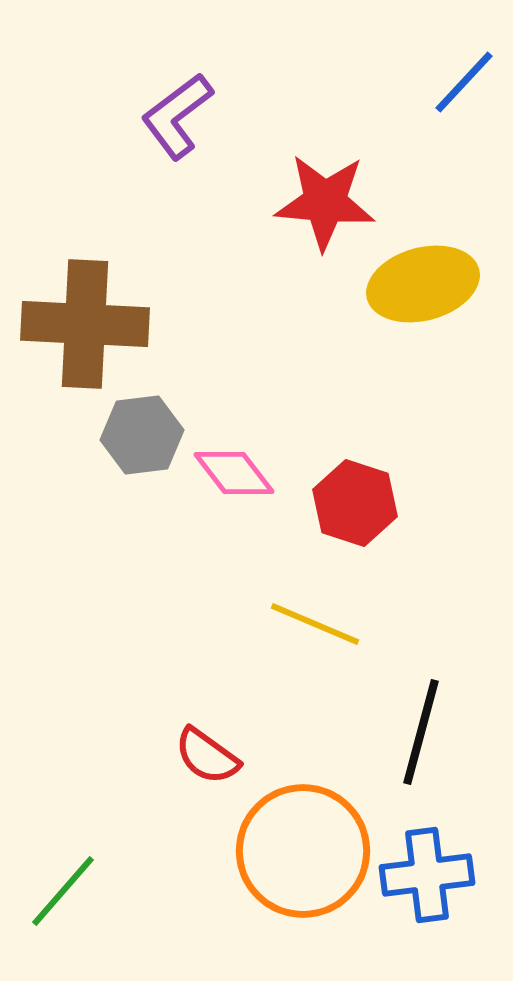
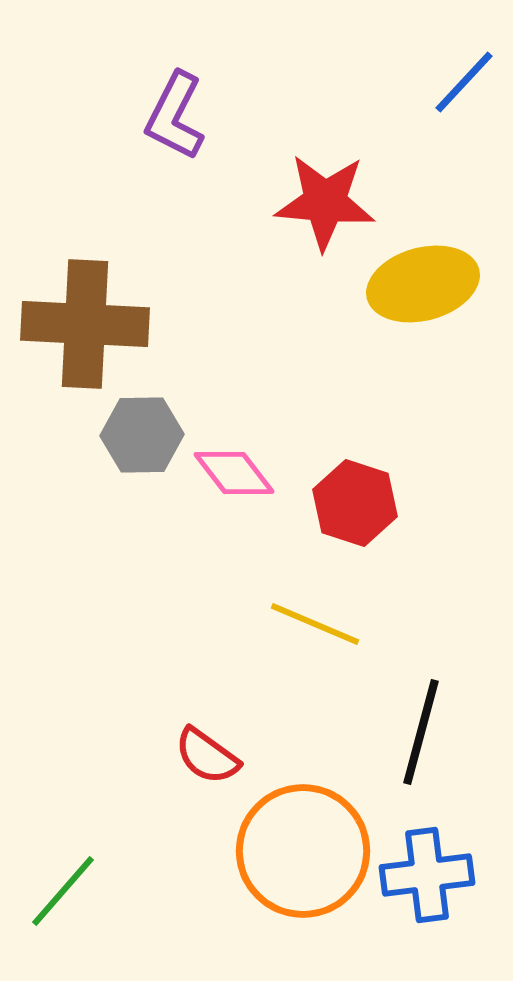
purple L-shape: moved 2 px left; rotated 26 degrees counterclockwise
gray hexagon: rotated 6 degrees clockwise
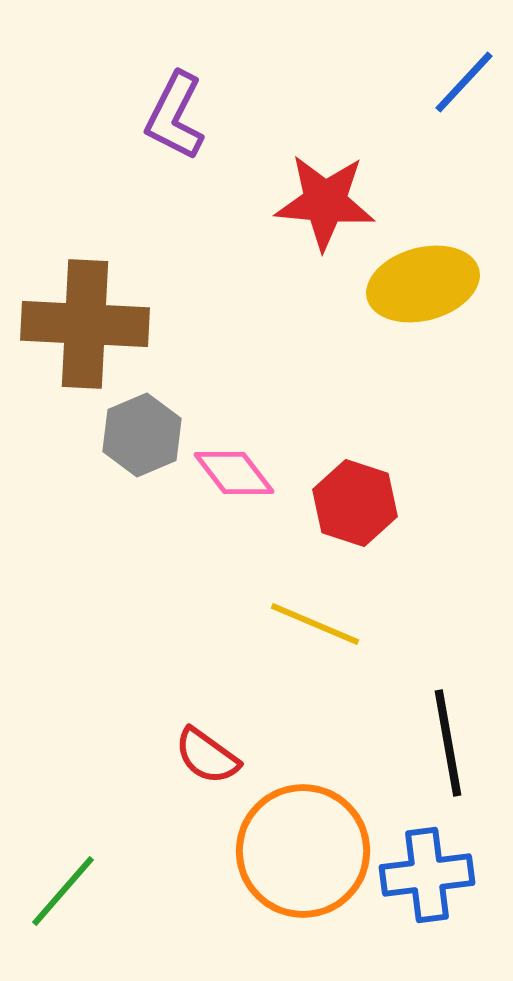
gray hexagon: rotated 22 degrees counterclockwise
black line: moved 27 px right, 11 px down; rotated 25 degrees counterclockwise
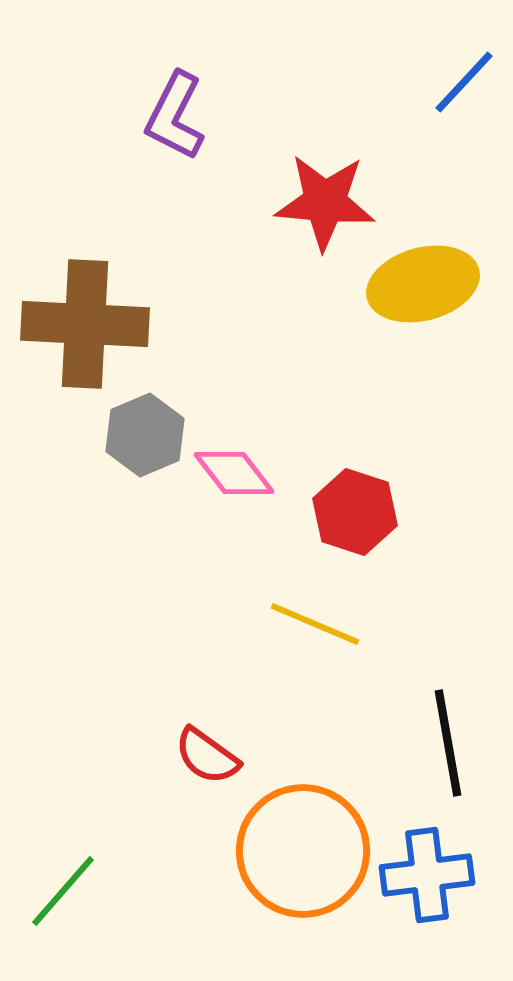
gray hexagon: moved 3 px right
red hexagon: moved 9 px down
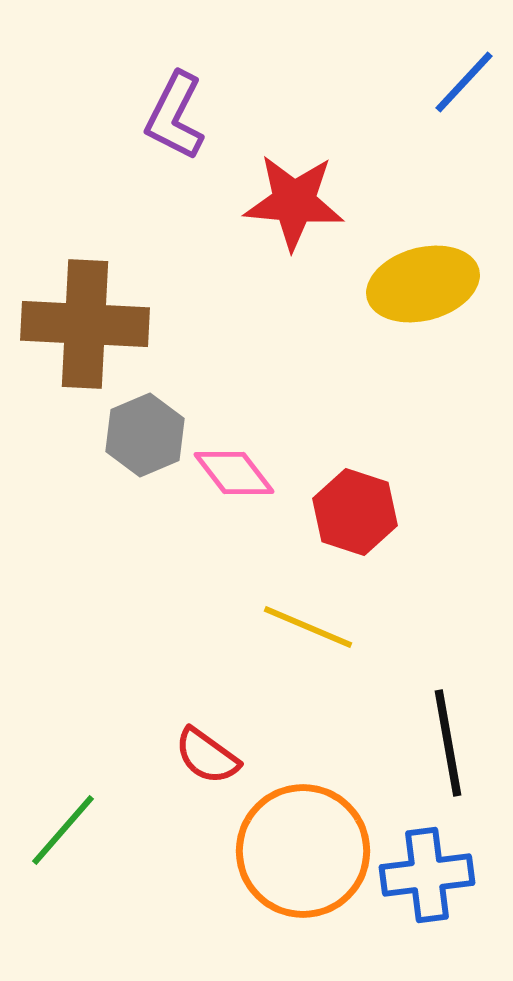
red star: moved 31 px left
yellow line: moved 7 px left, 3 px down
green line: moved 61 px up
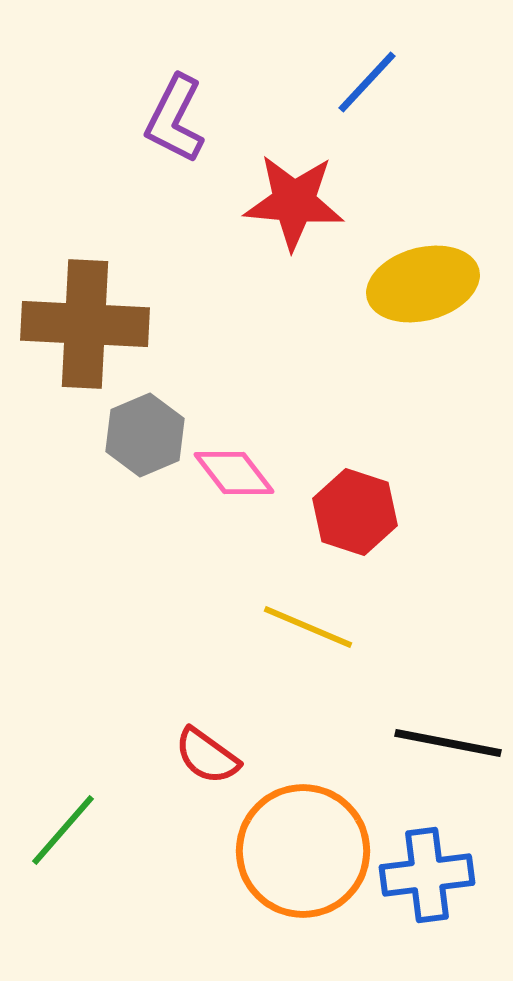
blue line: moved 97 px left
purple L-shape: moved 3 px down
black line: rotated 69 degrees counterclockwise
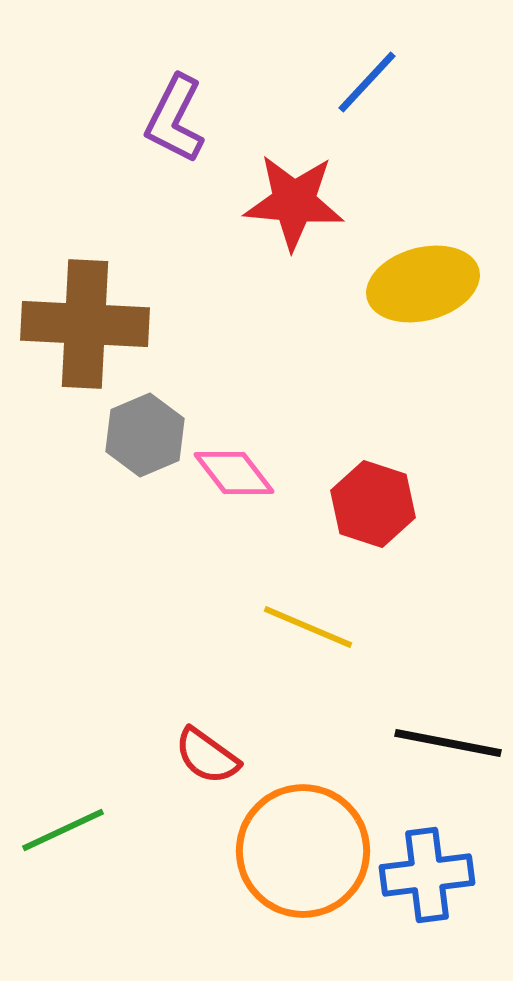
red hexagon: moved 18 px right, 8 px up
green line: rotated 24 degrees clockwise
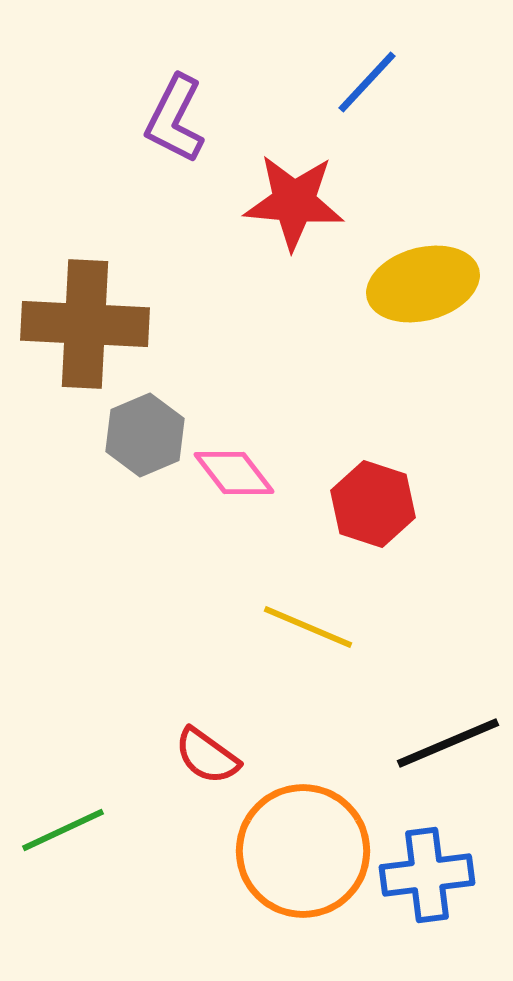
black line: rotated 34 degrees counterclockwise
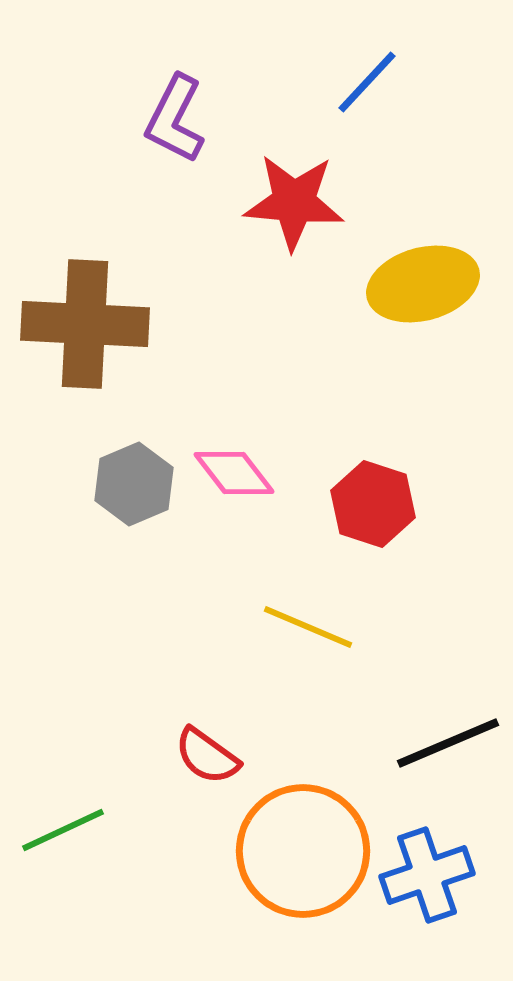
gray hexagon: moved 11 px left, 49 px down
blue cross: rotated 12 degrees counterclockwise
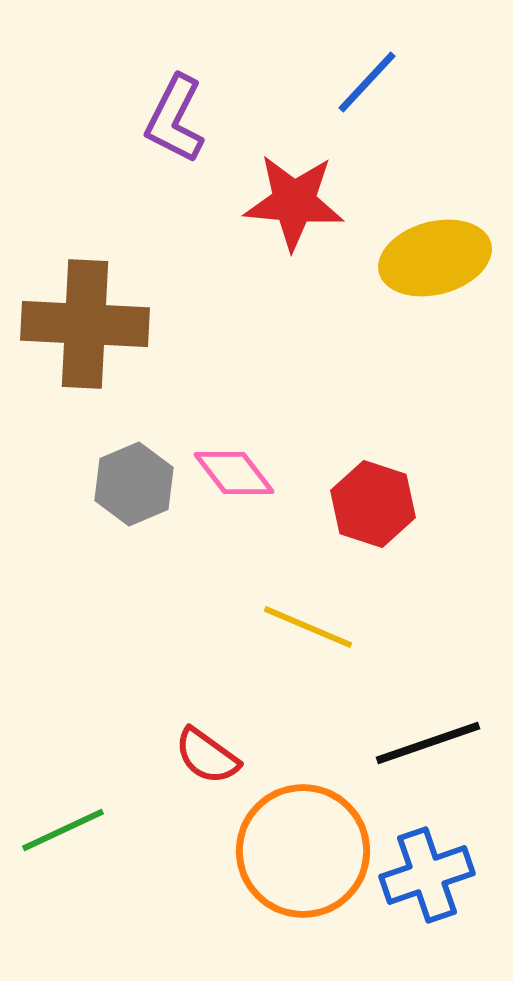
yellow ellipse: moved 12 px right, 26 px up
black line: moved 20 px left; rotated 4 degrees clockwise
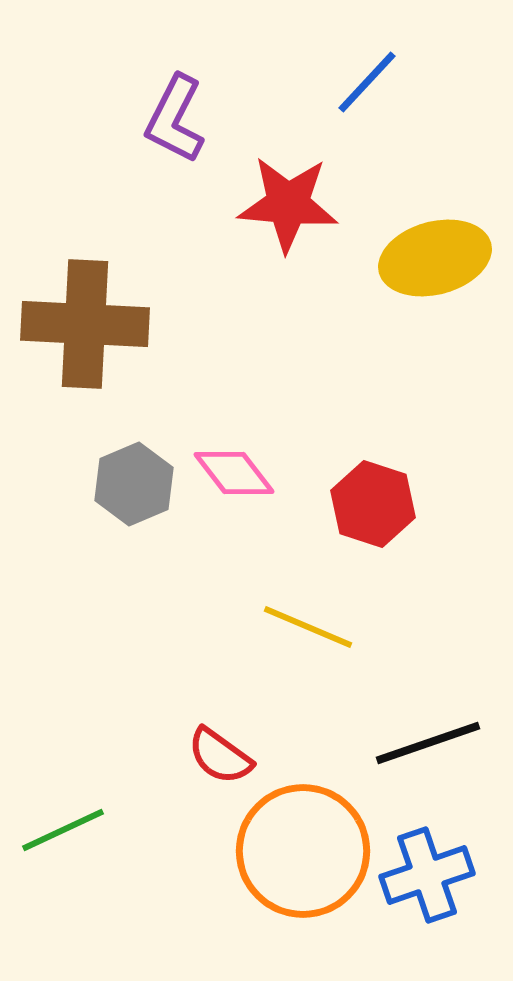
red star: moved 6 px left, 2 px down
red semicircle: moved 13 px right
